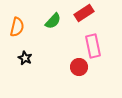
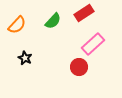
orange semicircle: moved 2 px up; rotated 30 degrees clockwise
pink rectangle: moved 2 px up; rotated 60 degrees clockwise
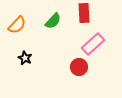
red rectangle: rotated 60 degrees counterclockwise
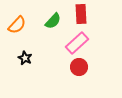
red rectangle: moved 3 px left, 1 px down
pink rectangle: moved 16 px left, 1 px up
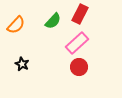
red rectangle: moved 1 px left; rotated 30 degrees clockwise
orange semicircle: moved 1 px left
black star: moved 3 px left, 6 px down
